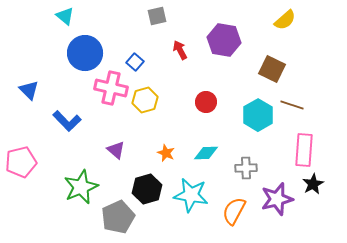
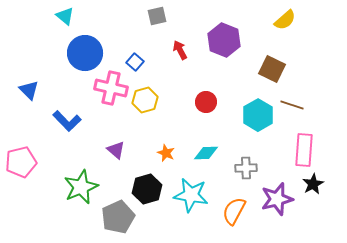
purple hexagon: rotated 12 degrees clockwise
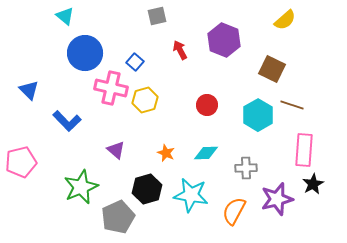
red circle: moved 1 px right, 3 px down
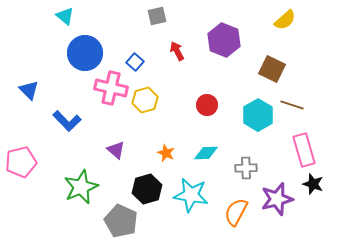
red arrow: moved 3 px left, 1 px down
pink rectangle: rotated 20 degrees counterclockwise
black star: rotated 25 degrees counterclockwise
orange semicircle: moved 2 px right, 1 px down
gray pentagon: moved 3 px right, 4 px down; rotated 24 degrees counterclockwise
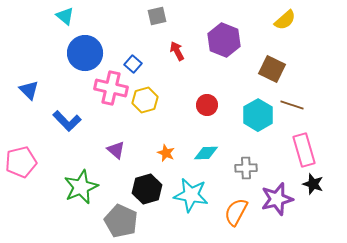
blue square: moved 2 px left, 2 px down
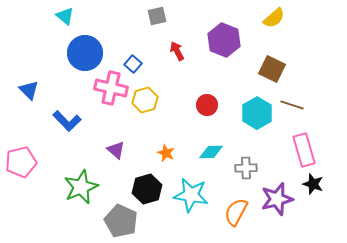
yellow semicircle: moved 11 px left, 2 px up
cyan hexagon: moved 1 px left, 2 px up
cyan diamond: moved 5 px right, 1 px up
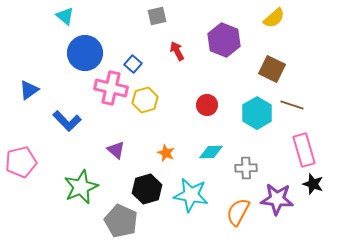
blue triangle: rotated 40 degrees clockwise
purple star: rotated 20 degrees clockwise
orange semicircle: moved 2 px right
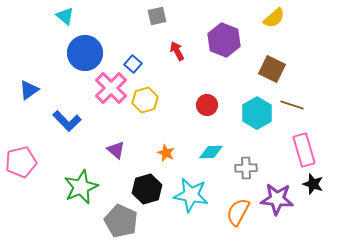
pink cross: rotated 32 degrees clockwise
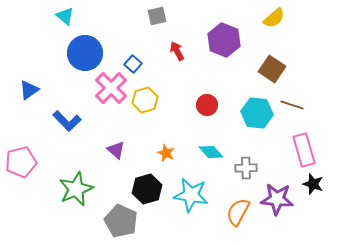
brown square: rotated 8 degrees clockwise
cyan hexagon: rotated 24 degrees counterclockwise
cyan diamond: rotated 50 degrees clockwise
green star: moved 5 px left, 2 px down
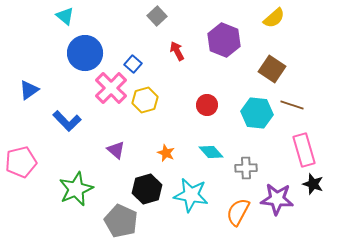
gray square: rotated 30 degrees counterclockwise
